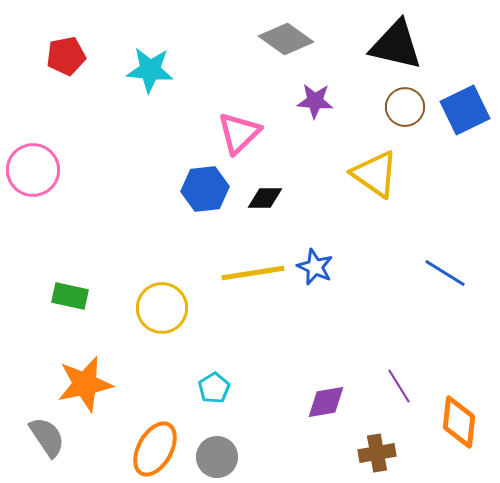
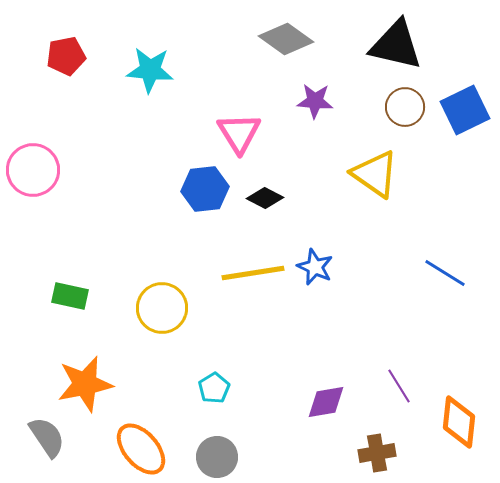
pink triangle: rotated 18 degrees counterclockwise
black diamond: rotated 27 degrees clockwise
orange ellipse: moved 14 px left; rotated 70 degrees counterclockwise
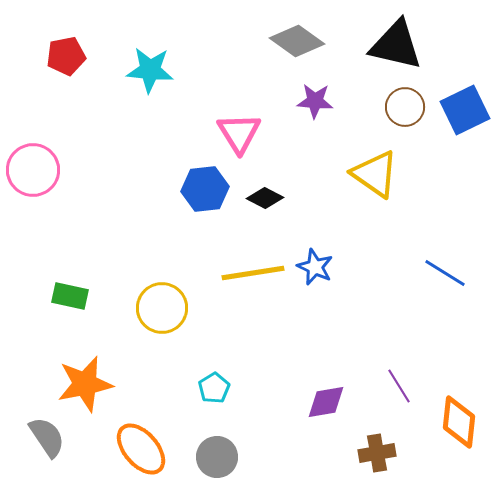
gray diamond: moved 11 px right, 2 px down
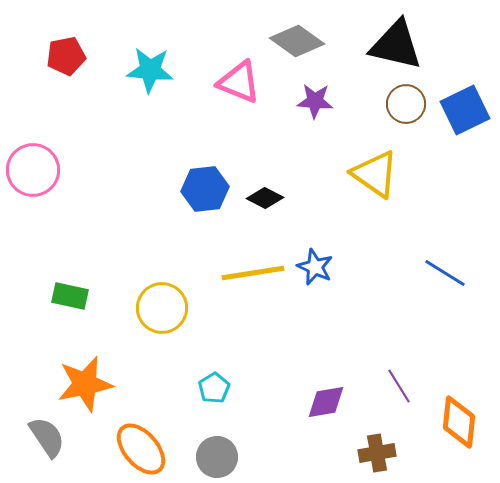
brown circle: moved 1 px right, 3 px up
pink triangle: moved 51 px up; rotated 36 degrees counterclockwise
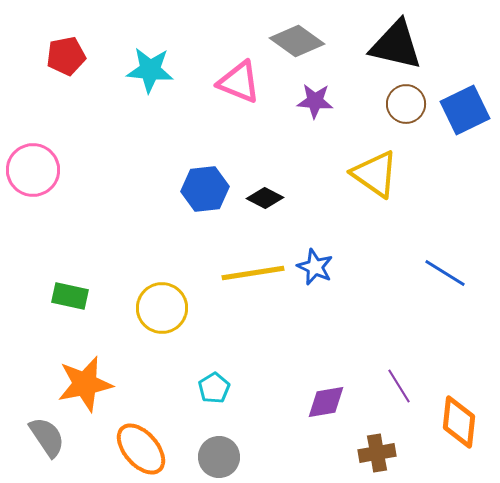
gray circle: moved 2 px right
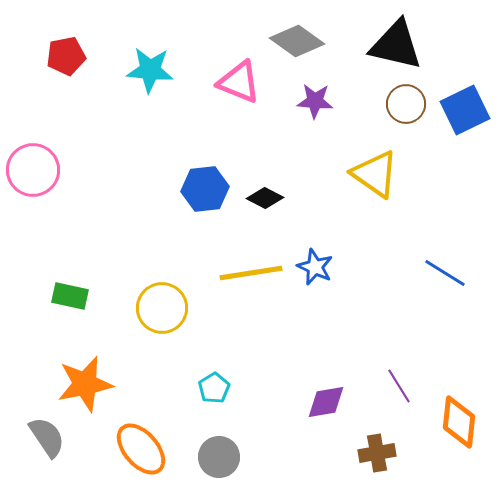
yellow line: moved 2 px left
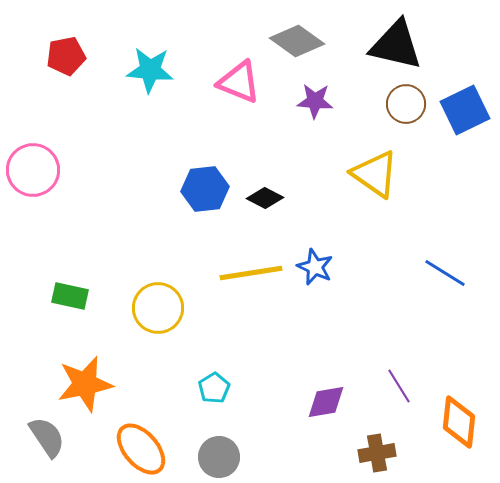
yellow circle: moved 4 px left
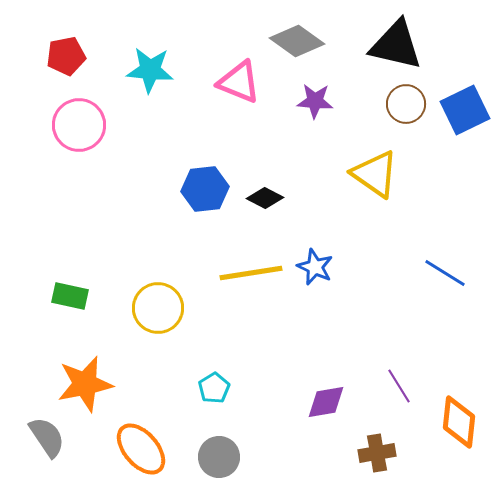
pink circle: moved 46 px right, 45 px up
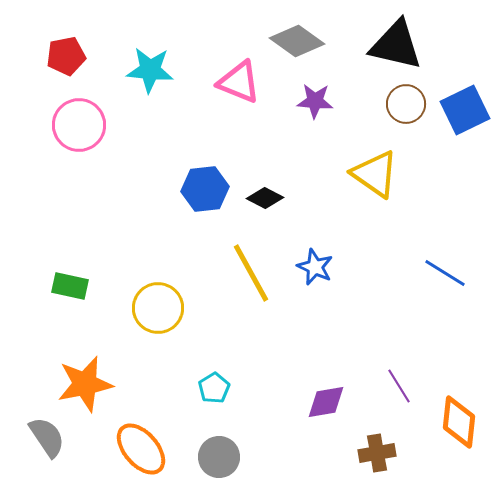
yellow line: rotated 70 degrees clockwise
green rectangle: moved 10 px up
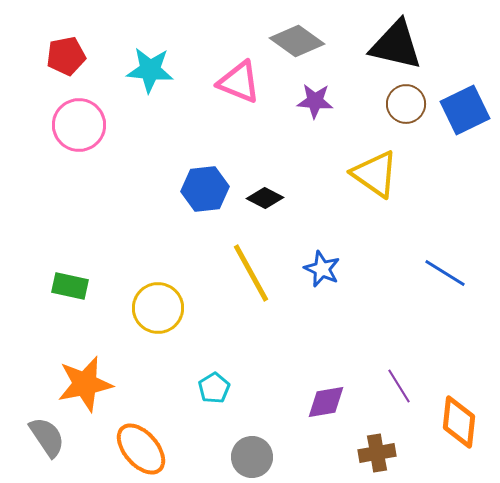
blue star: moved 7 px right, 2 px down
gray circle: moved 33 px right
